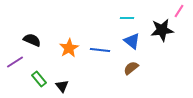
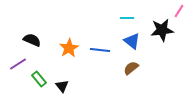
purple line: moved 3 px right, 2 px down
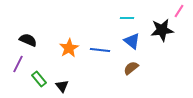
black semicircle: moved 4 px left
purple line: rotated 30 degrees counterclockwise
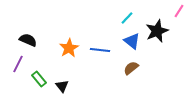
cyan line: rotated 48 degrees counterclockwise
black star: moved 5 px left, 1 px down; rotated 15 degrees counterclockwise
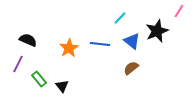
cyan line: moved 7 px left
blue line: moved 6 px up
